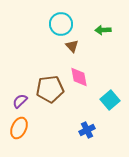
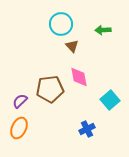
blue cross: moved 1 px up
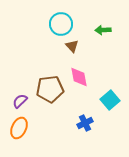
blue cross: moved 2 px left, 6 px up
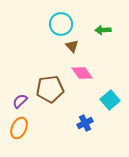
pink diamond: moved 3 px right, 4 px up; rotated 25 degrees counterclockwise
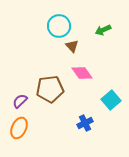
cyan circle: moved 2 px left, 2 px down
green arrow: rotated 21 degrees counterclockwise
cyan square: moved 1 px right
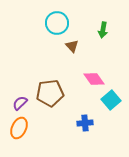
cyan circle: moved 2 px left, 3 px up
green arrow: rotated 56 degrees counterclockwise
pink diamond: moved 12 px right, 6 px down
brown pentagon: moved 4 px down
purple semicircle: moved 2 px down
blue cross: rotated 21 degrees clockwise
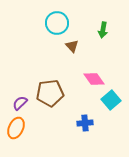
orange ellipse: moved 3 px left
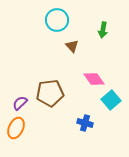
cyan circle: moved 3 px up
blue cross: rotated 21 degrees clockwise
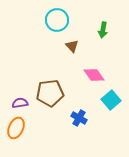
pink diamond: moved 4 px up
purple semicircle: rotated 35 degrees clockwise
blue cross: moved 6 px left, 5 px up; rotated 14 degrees clockwise
